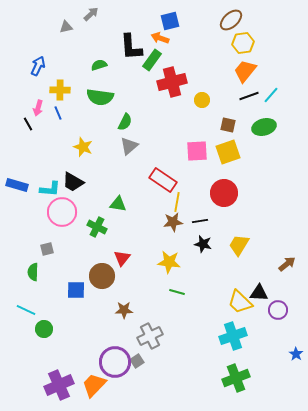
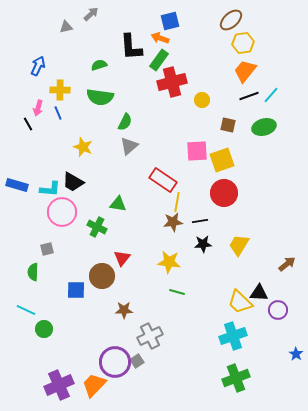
green rectangle at (152, 60): moved 7 px right
yellow square at (228, 152): moved 6 px left, 8 px down
black star at (203, 244): rotated 18 degrees counterclockwise
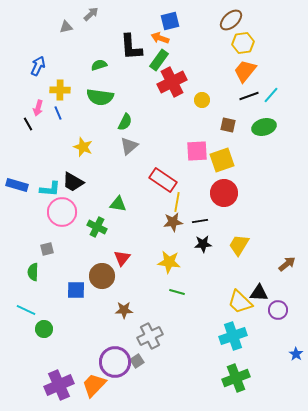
red cross at (172, 82): rotated 12 degrees counterclockwise
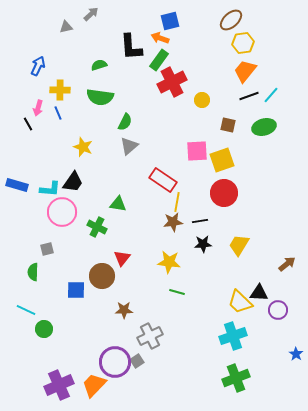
black trapezoid at (73, 182): rotated 85 degrees counterclockwise
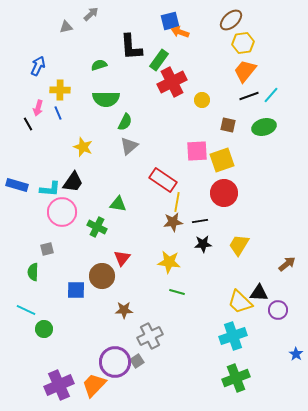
orange arrow at (160, 38): moved 20 px right, 6 px up
green semicircle at (100, 97): moved 6 px right, 2 px down; rotated 8 degrees counterclockwise
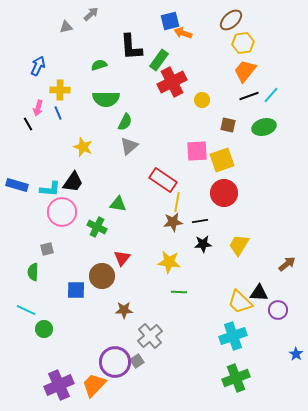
orange arrow at (180, 32): moved 3 px right, 1 px down
green line at (177, 292): moved 2 px right; rotated 14 degrees counterclockwise
gray cross at (150, 336): rotated 15 degrees counterclockwise
